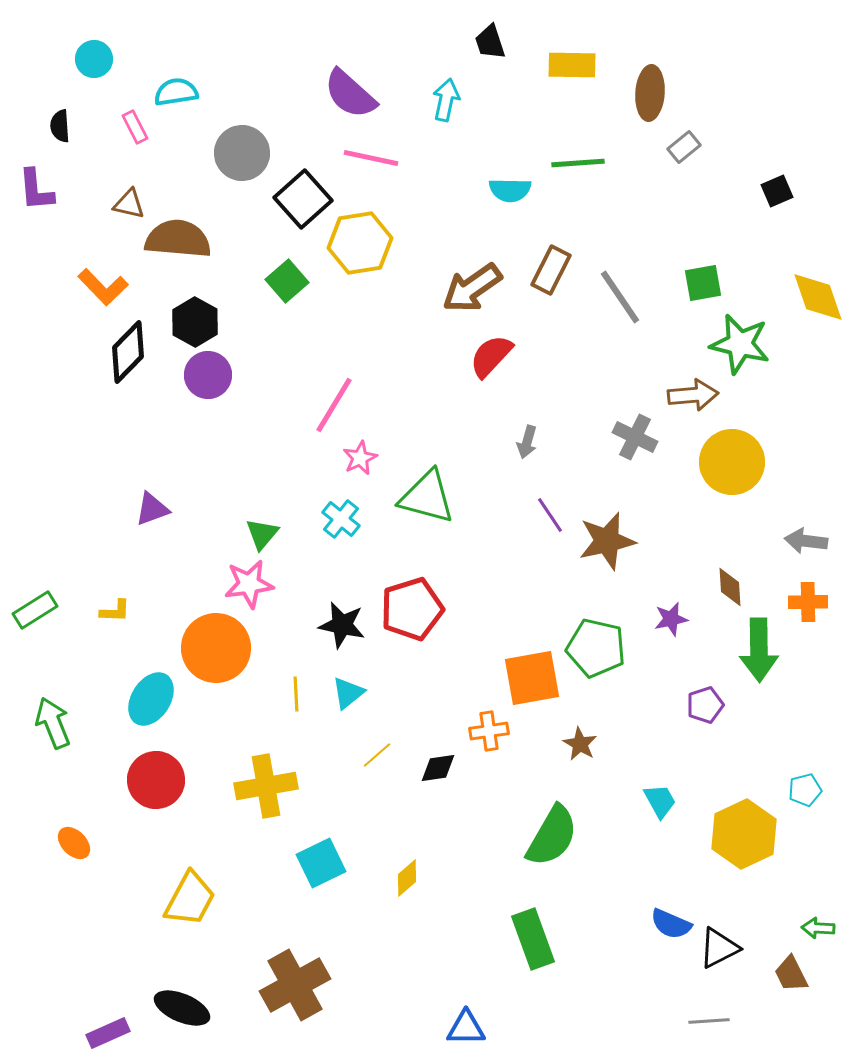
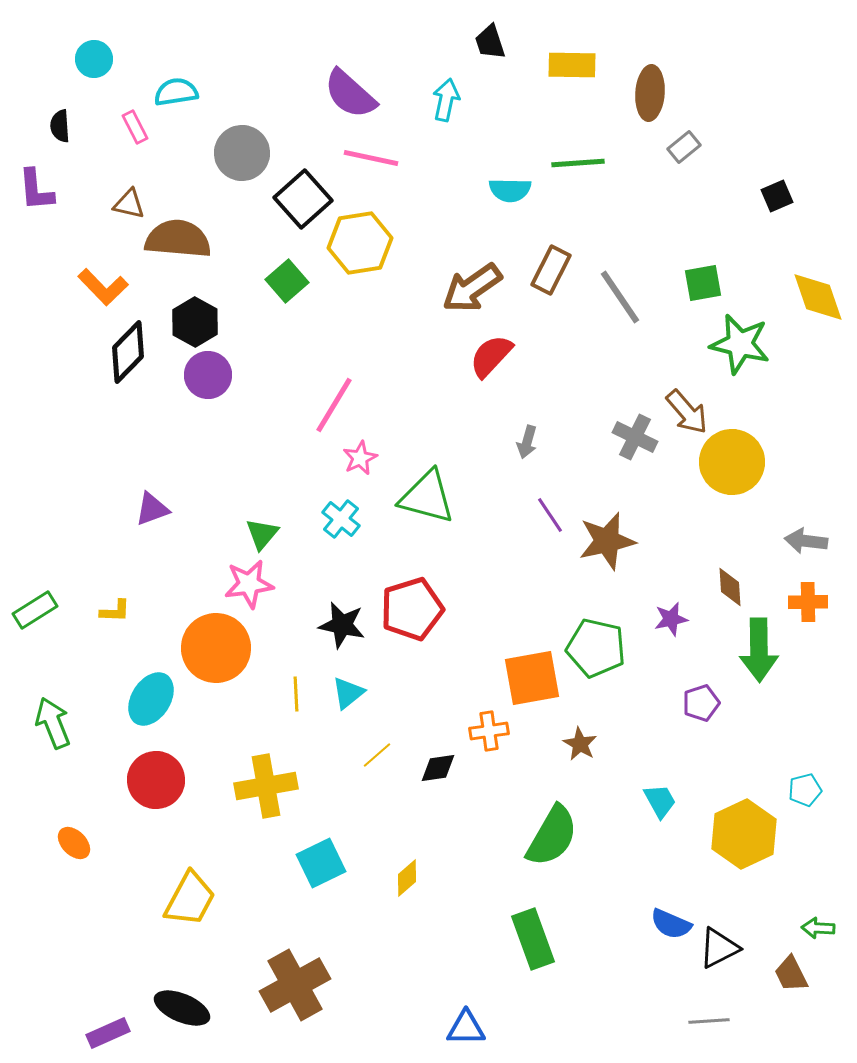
black square at (777, 191): moved 5 px down
brown arrow at (693, 395): moved 6 px left, 17 px down; rotated 54 degrees clockwise
purple pentagon at (705, 705): moved 4 px left, 2 px up
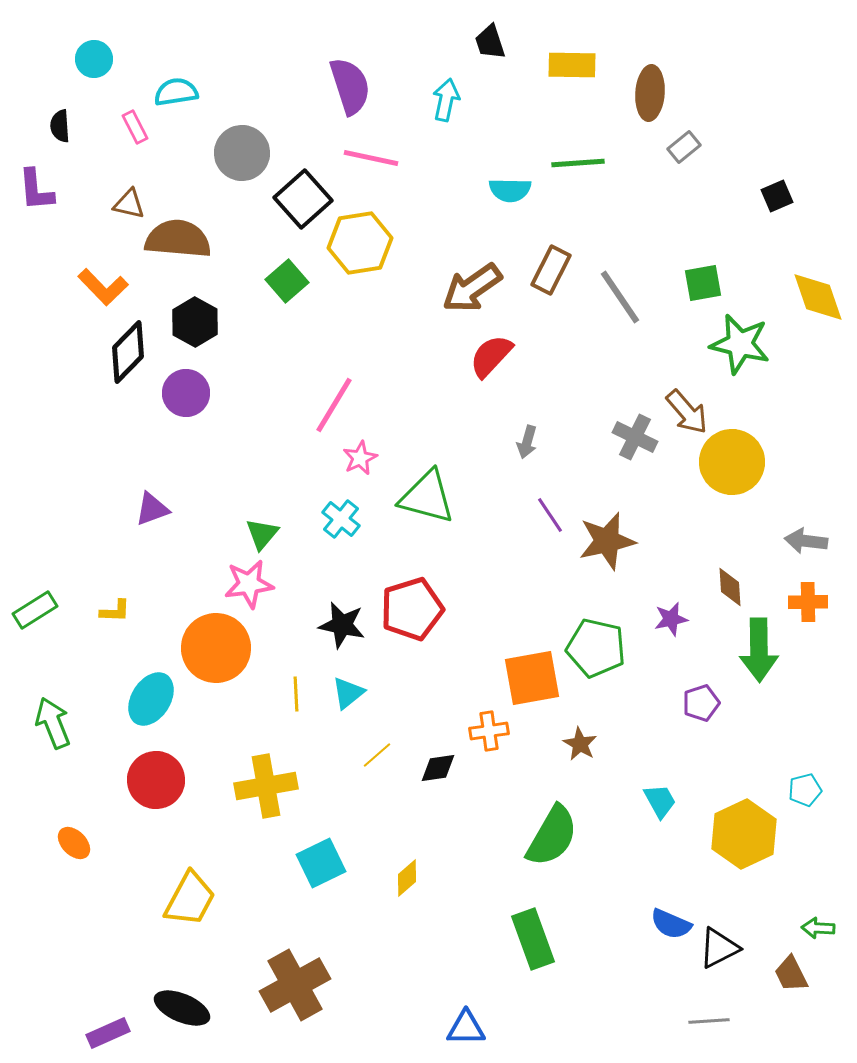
purple semicircle at (350, 94): moved 8 px up; rotated 150 degrees counterclockwise
purple circle at (208, 375): moved 22 px left, 18 px down
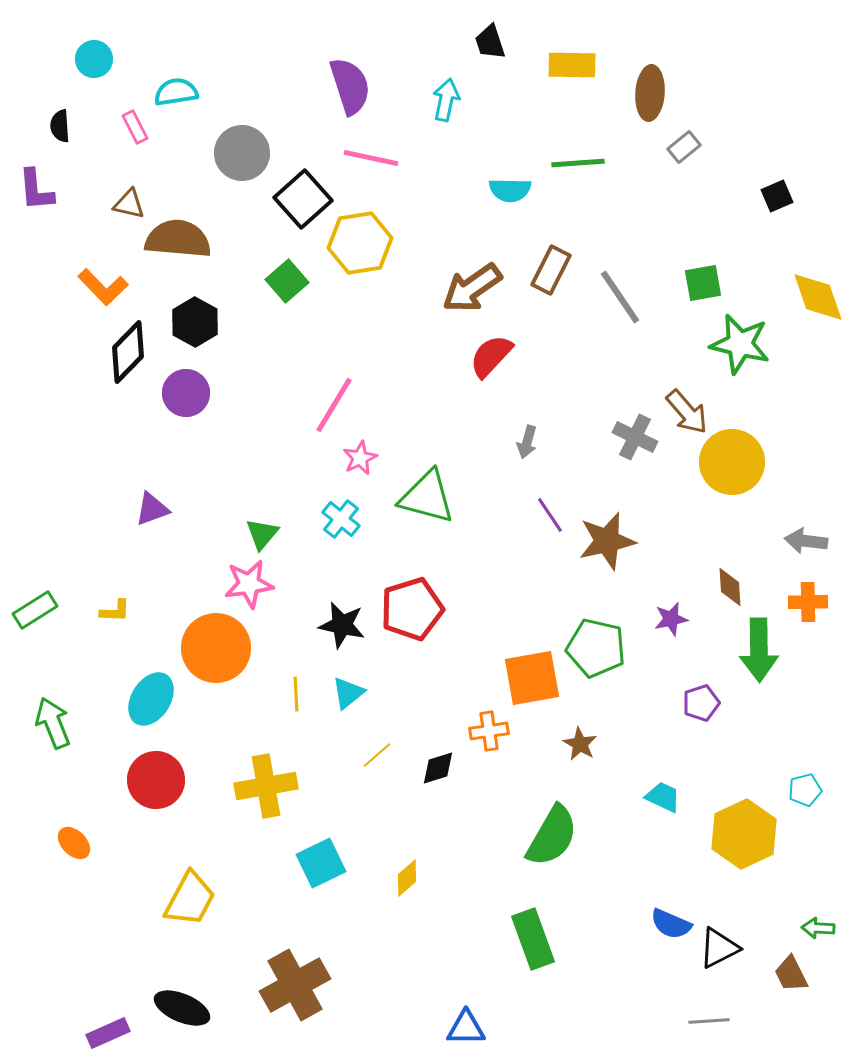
black diamond at (438, 768): rotated 9 degrees counterclockwise
cyan trapezoid at (660, 801): moved 3 px right, 4 px up; rotated 36 degrees counterclockwise
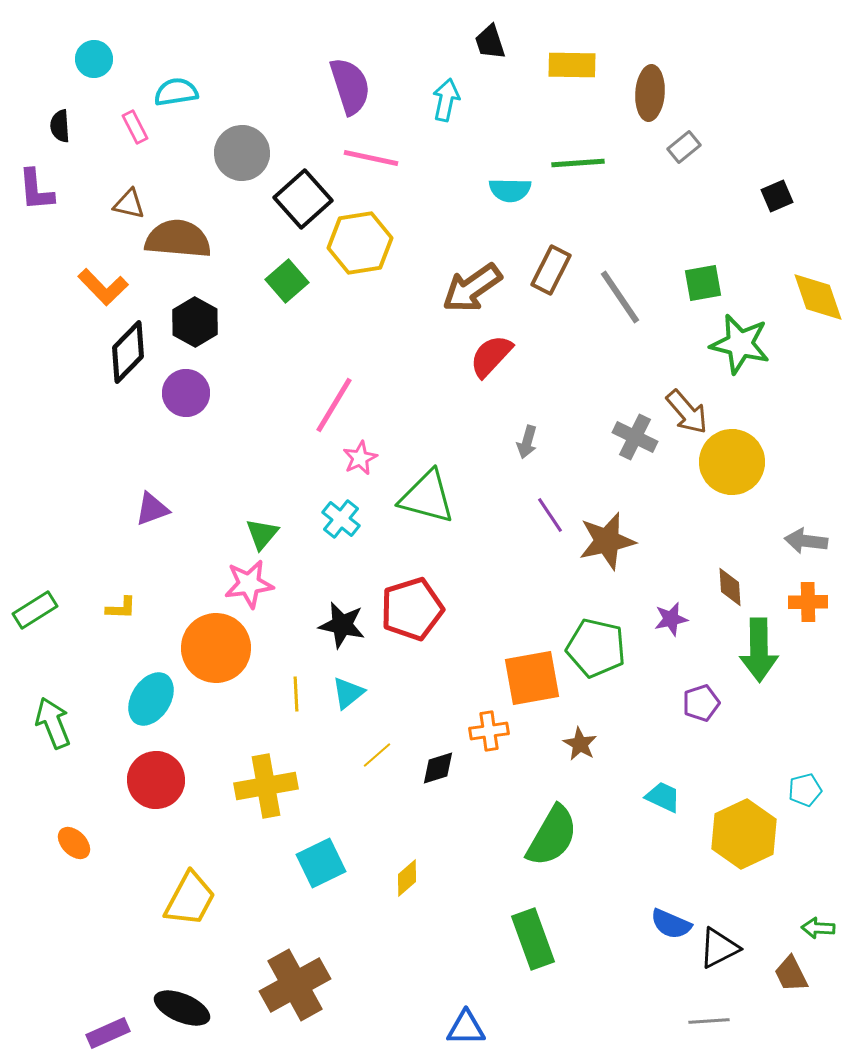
yellow L-shape at (115, 611): moved 6 px right, 3 px up
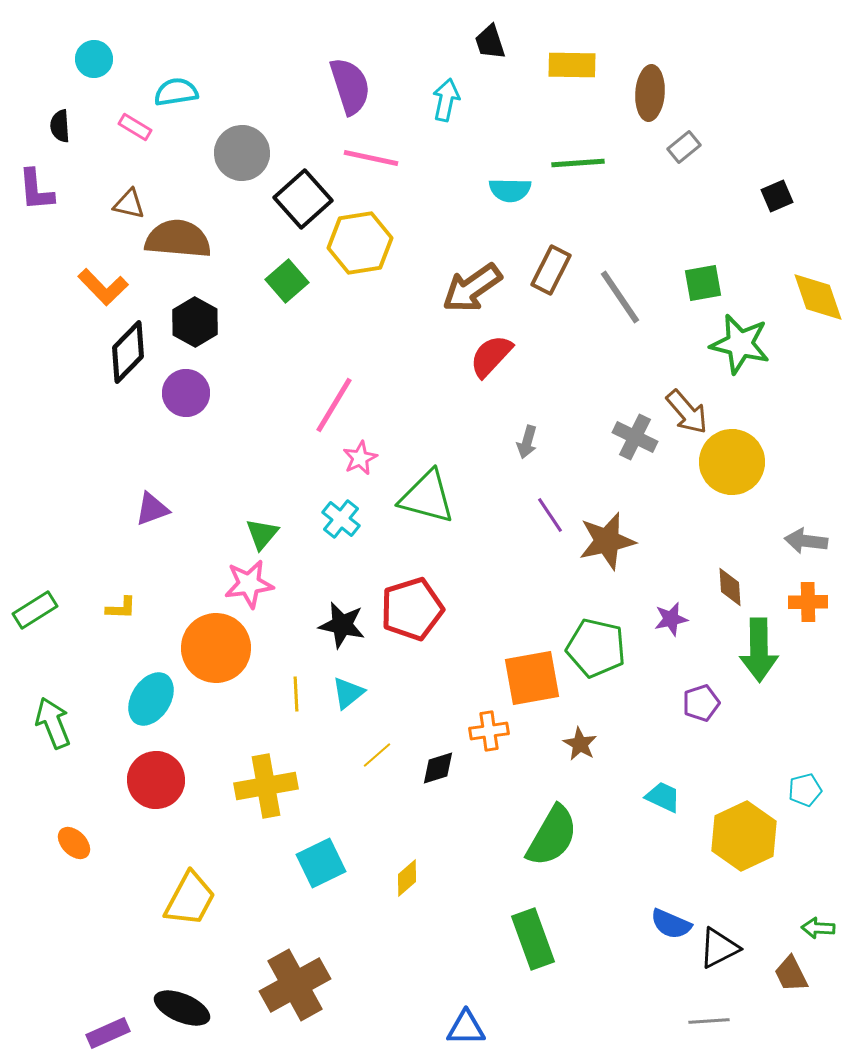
pink rectangle at (135, 127): rotated 32 degrees counterclockwise
yellow hexagon at (744, 834): moved 2 px down
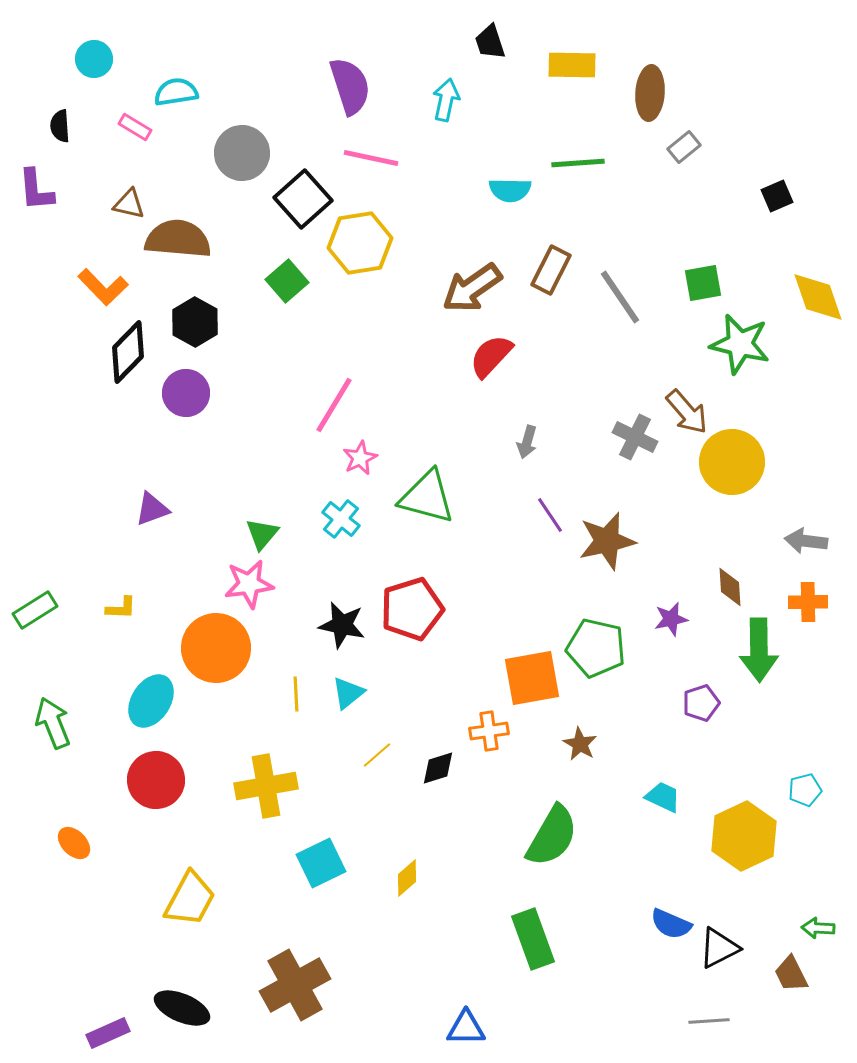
cyan ellipse at (151, 699): moved 2 px down
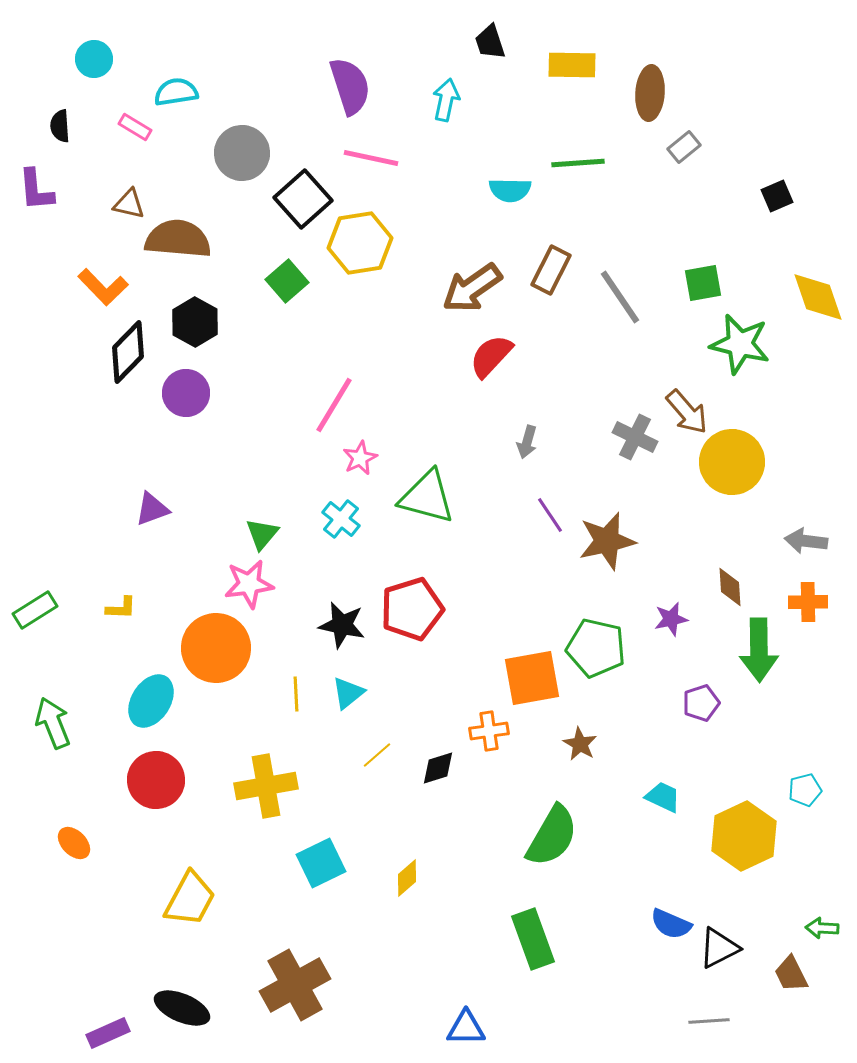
green arrow at (818, 928): moved 4 px right
